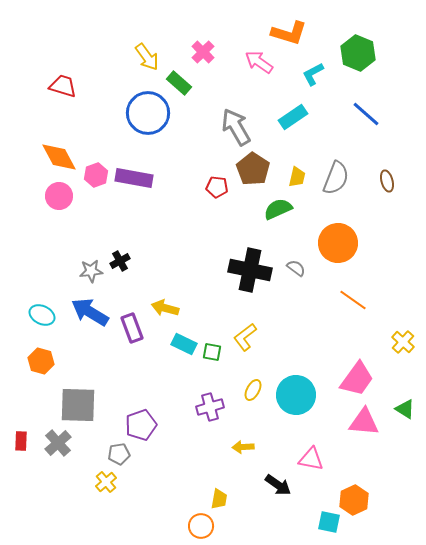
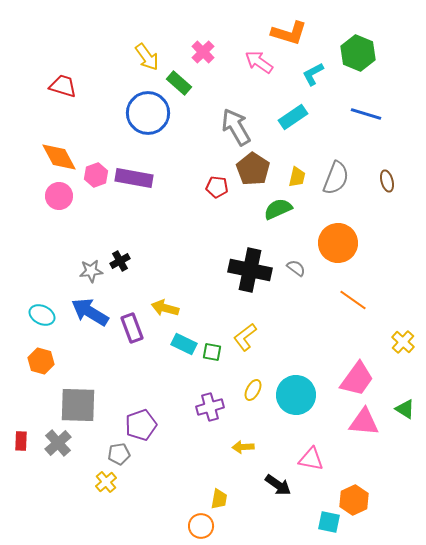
blue line at (366, 114): rotated 24 degrees counterclockwise
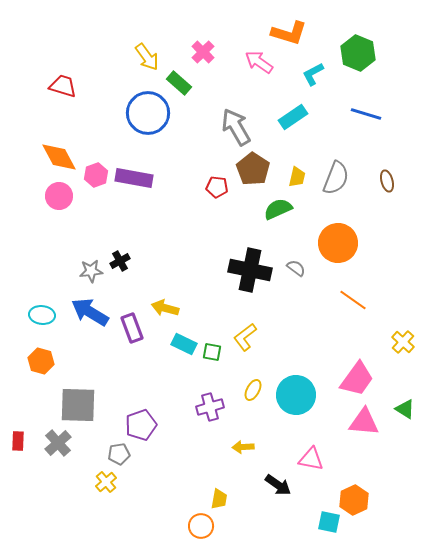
cyan ellipse at (42, 315): rotated 20 degrees counterclockwise
red rectangle at (21, 441): moved 3 px left
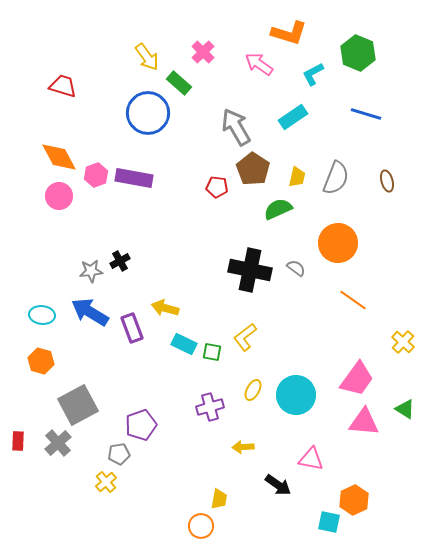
pink arrow at (259, 62): moved 2 px down
gray square at (78, 405): rotated 30 degrees counterclockwise
